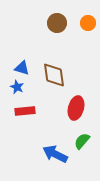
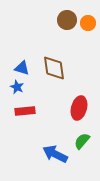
brown circle: moved 10 px right, 3 px up
brown diamond: moved 7 px up
red ellipse: moved 3 px right
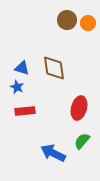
blue arrow: moved 2 px left, 1 px up
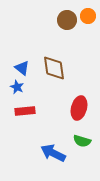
orange circle: moved 7 px up
blue triangle: rotated 21 degrees clockwise
green semicircle: rotated 114 degrees counterclockwise
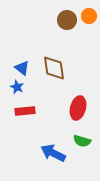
orange circle: moved 1 px right
red ellipse: moved 1 px left
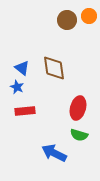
green semicircle: moved 3 px left, 6 px up
blue arrow: moved 1 px right
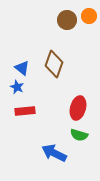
brown diamond: moved 4 px up; rotated 28 degrees clockwise
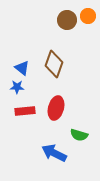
orange circle: moved 1 px left
blue star: rotated 24 degrees counterclockwise
red ellipse: moved 22 px left
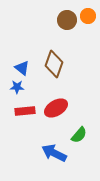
red ellipse: rotated 45 degrees clockwise
green semicircle: rotated 66 degrees counterclockwise
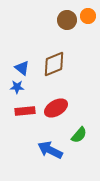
brown diamond: rotated 48 degrees clockwise
blue arrow: moved 4 px left, 3 px up
